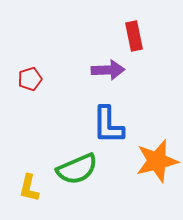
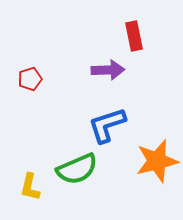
blue L-shape: moved 1 px left; rotated 72 degrees clockwise
yellow L-shape: moved 1 px right, 1 px up
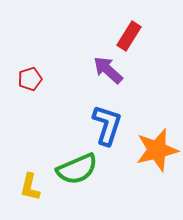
red rectangle: moved 5 px left; rotated 44 degrees clockwise
purple arrow: rotated 136 degrees counterclockwise
blue L-shape: rotated 126 degrees clockwise
orange star: moved 11 px up
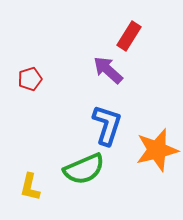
green semicircle: moved 7 px right
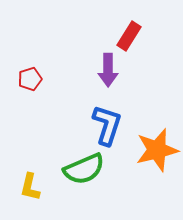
purple arrow: rotated 132 degrees counterclockwise
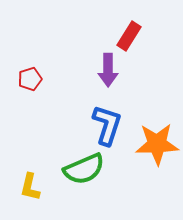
orange star: moved 6 px up; rotated 12 degrees clockwise
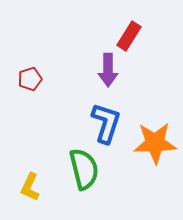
blue L-shape: moved 1 px left, 2 px up
orange star: moved 2 px left, 1 px up
green semicircle: rotated 81 degrees counterclockwise
yellow L-shape: rotated 12 degrees clockwise
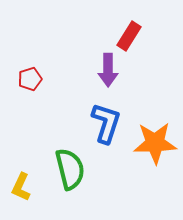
green semicircle: moved 14 px left
yellow L-shape: moved 9 px left
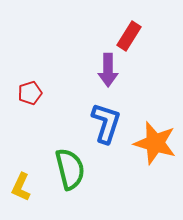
red pentagon: moved 14 px down
orange star: rotated 18 degrees clockwise
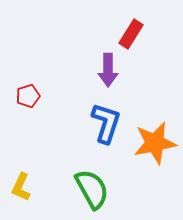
red rectangle: moved 2 px right, 2 px up
red pentagon: moved 2 px left, 3 px down
orange star: rotated 27 degrees counterclockwise
green semicircle: moved 22 px right, 20 px down; rotated 15 degrees counterclockwise
